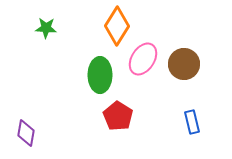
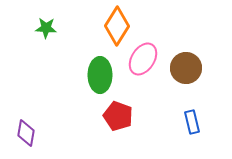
brown circle: moved 2 px right, 4 px down
red pentagon: rotated 12 degrees counterclockwise
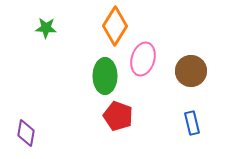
orange diamond: moved 2 px left
pink ellipse: rotated 16 degrees counterclockwise
brown circle: moved 5 px right, 3 px down
green ellipse: moved 5 px right, 1 px down
blue rectangle: moved 1 px down
